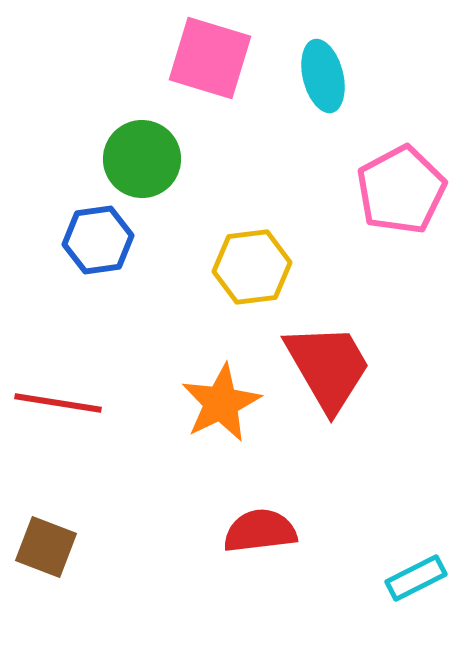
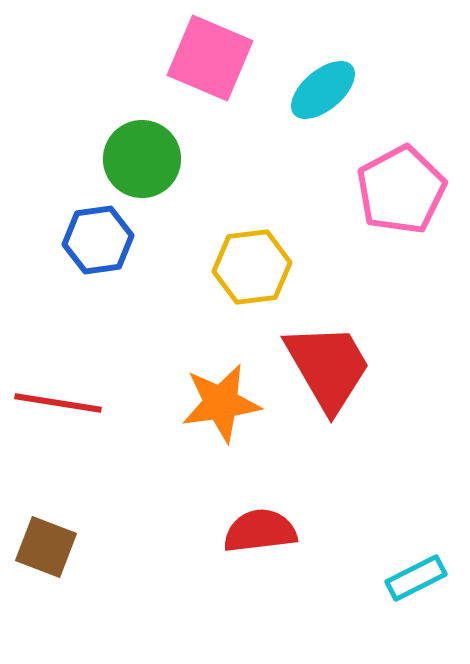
pink square: rotated 6 degrees clockwise
cyan ellipse: moved 14 px down; rotated 64 degrees clockwise
orange star: rotated 18 degrees clockwise
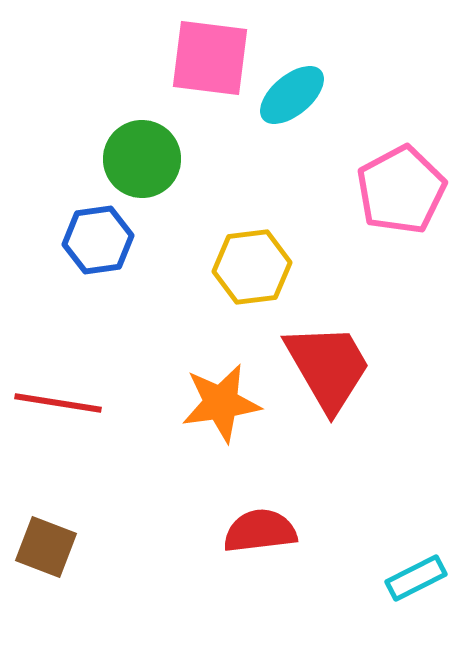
pink square: rotated 16 degrees counterclockwise
cyan ellipse: moved 31 px left, 5 px down
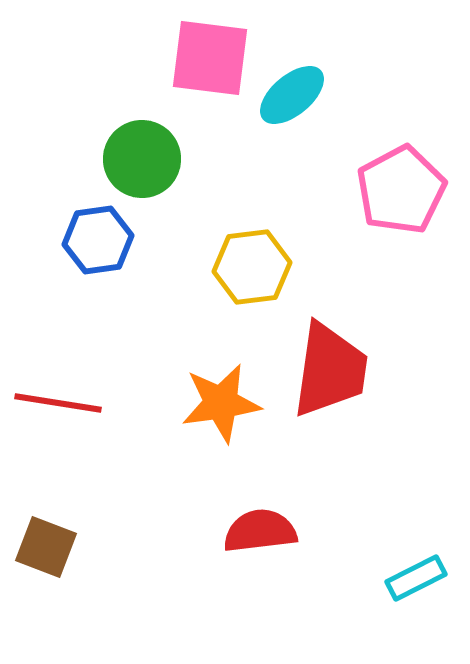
red trapezoid: moved 2 px right, 3 px down; rotated 38 degrees clockwise
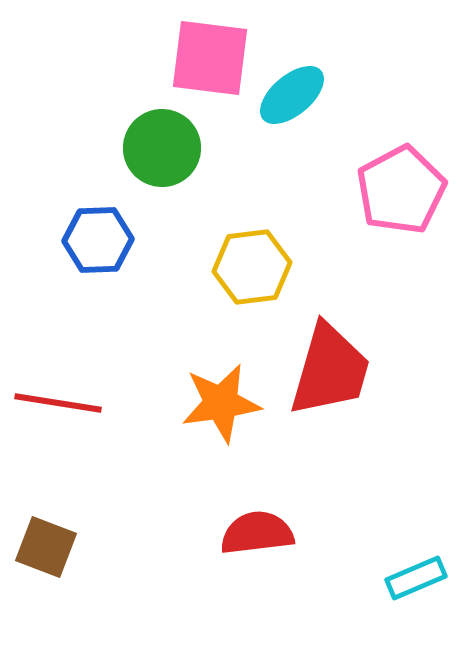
green circle: moved 20 px right, 11 px up
blue hexagon: rotated 6 degrees clockwise
red trapezoid: rotated 8 degrees clockwise
red semicircle: moved 3 px left, 2 px down
cyan rectangle: rotated 4 degrees clockwise
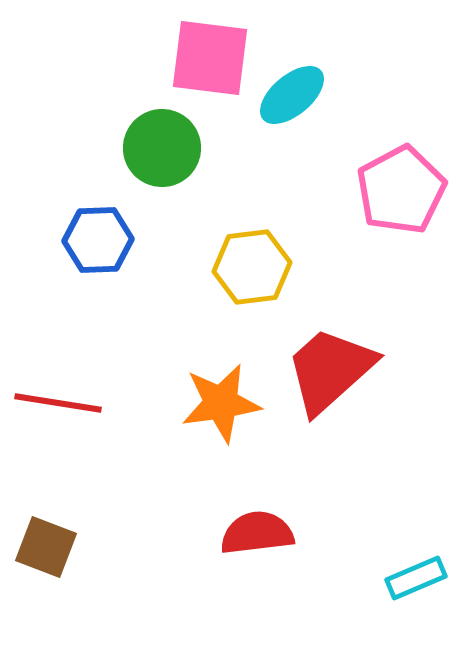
red trapezoid: rotated 148 degrees counterclockwise
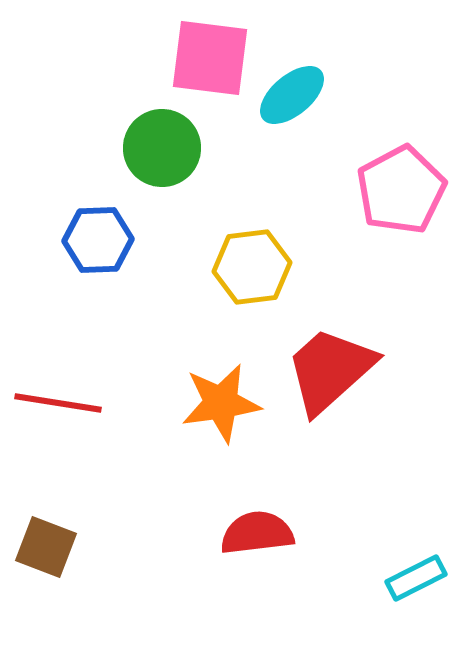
cyan rectangle: rotated 4 degrees counterclockwise
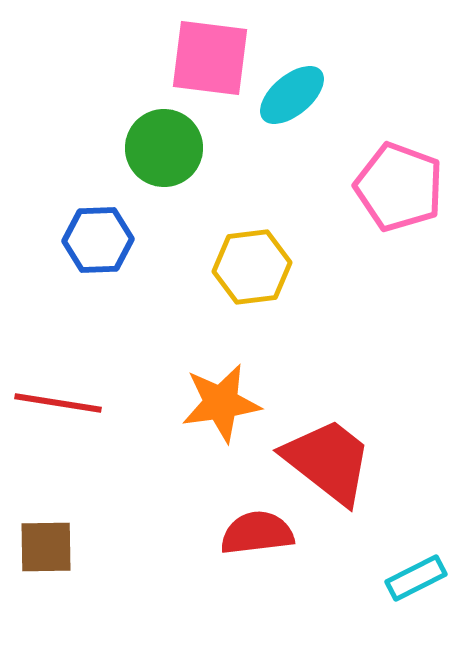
green circle: moved 2 px right
pink pentagon: moved 2 px left, 3 px up; rotated 24 degrees counterclockwise
red trapezoid: moved 2 px left, 91 px down; rotated 80 degrees clockwise
brown square: rotated 22 degrees counterclockwise
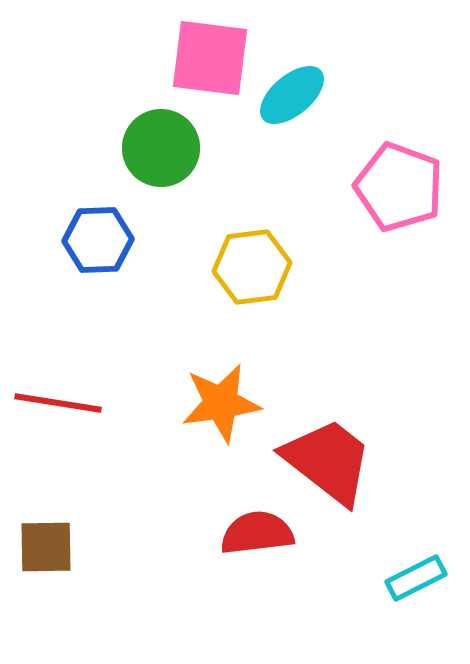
green circle: moved 3 px left
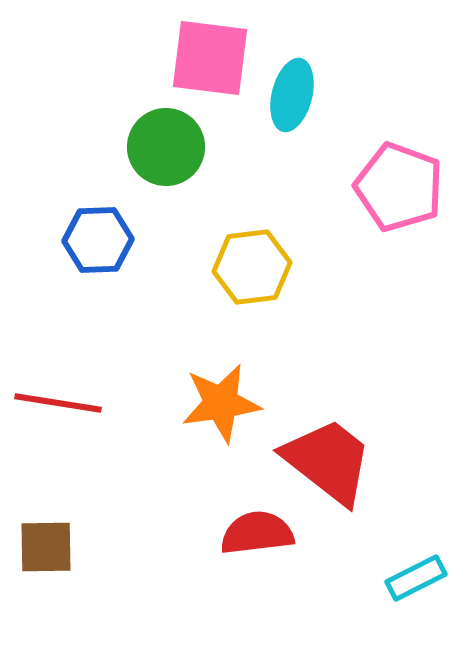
cyan ellipse: rotated 36 degrees counterclockwise
green circle: moved 5 px right, 1 px up
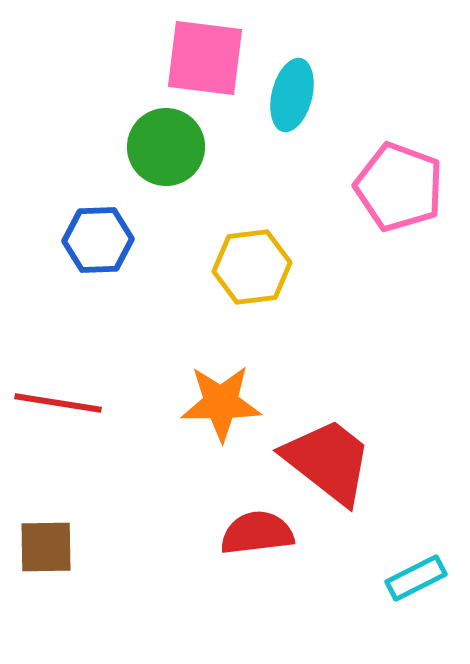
pink square: moved 5 px left
orange star: rotated 8 degrees clockwise
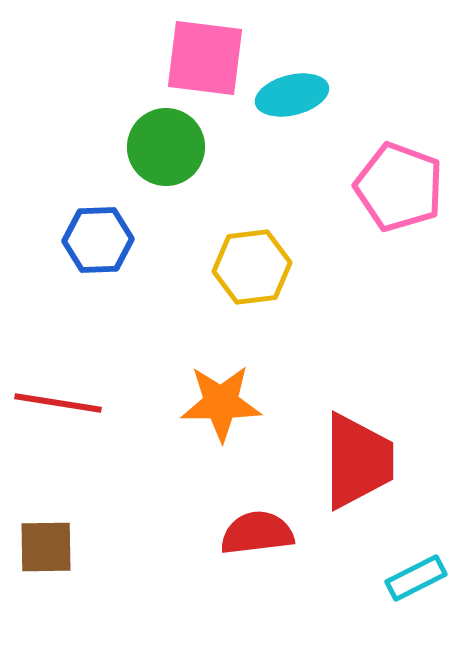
cyan ellipse: rotated 62 degrees clockwise
red trapezoid: moved 30 px right; rotated 52 degrees clockwise
